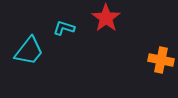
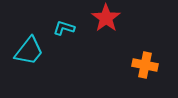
orange cross: moved 16 px left, 5 px down
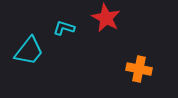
red star: rotated 8 degrees counterclockwise
orange cross: moved 6 px left, 4 px down
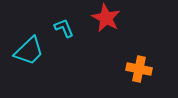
cyan L-shape: rotated 50 degrees clockwise
cyan trapezoid: rotated 8 degrees clockwise
